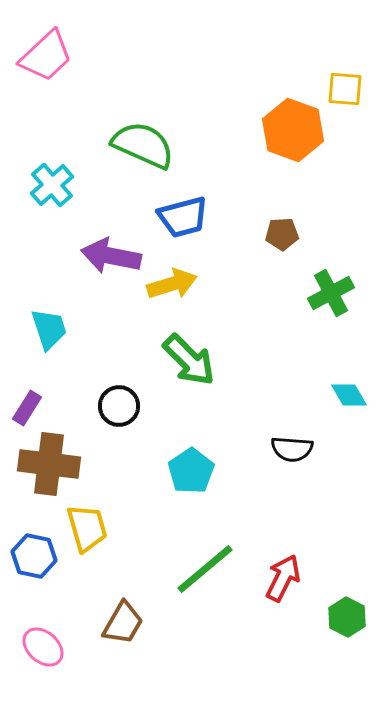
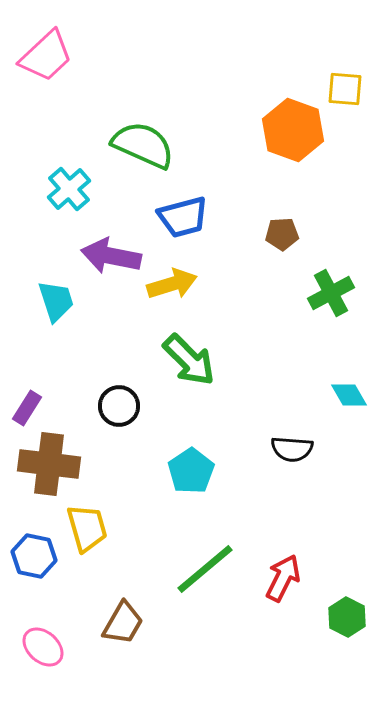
cyan cross: moved 17 px right, 4 px down
cyan trapezoid: moved 7 px right, 28 px up
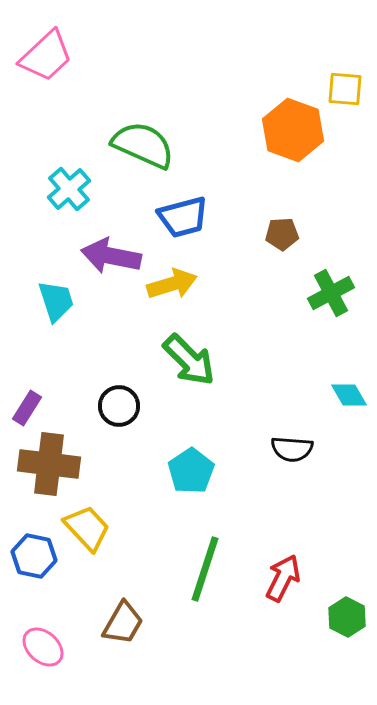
yellow trapezoid: rotated 27 degrees counterclockwise
green line: rotated 32 degrees counterclockwise
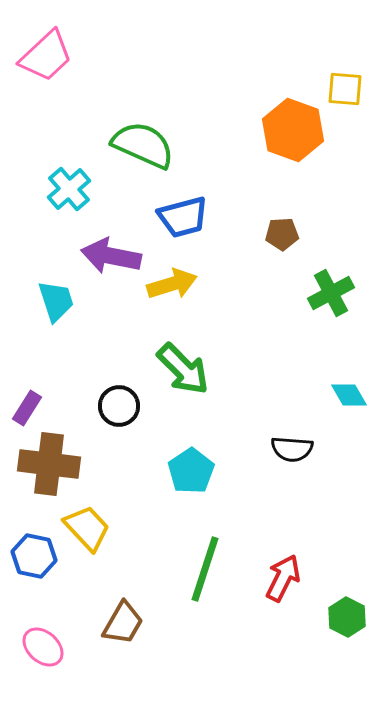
green arrow: moved 6 px left, 9 px down
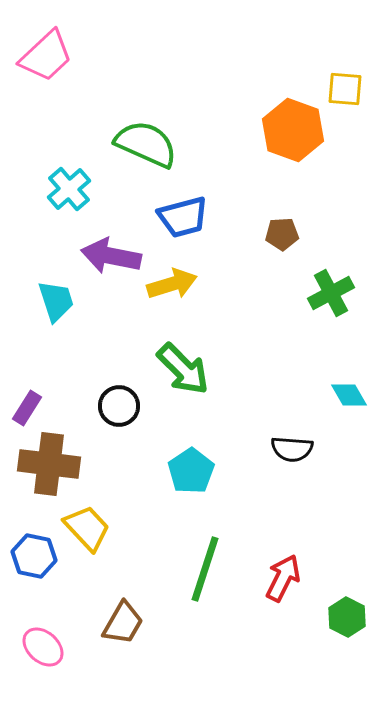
green semicircle: moved 3 px right, 1 px up
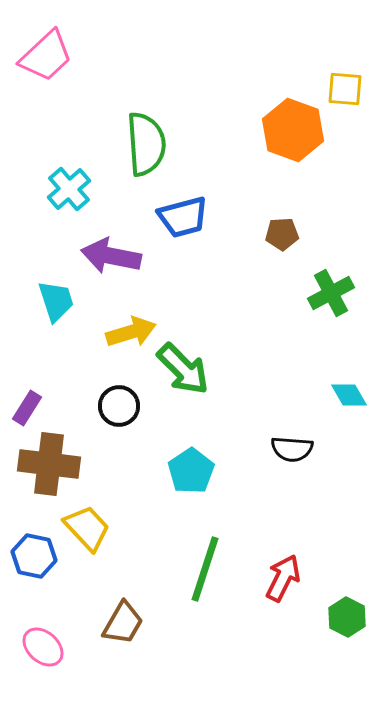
green semicircle: rotated 62 degrees clockwise
yellow arrow: moved 41 px left, 48 px down
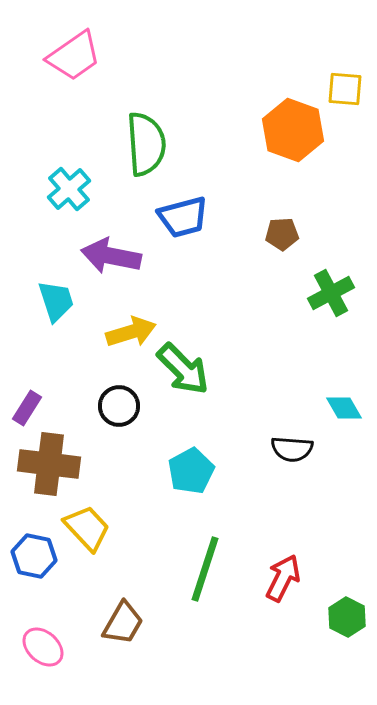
pink trapezoid: moved 28 px right; rotated 8 degrees clockwise
cyan diamond: moved 5 px left, 13 px down
cyan pentagon: rotated 6 degrees clockwise
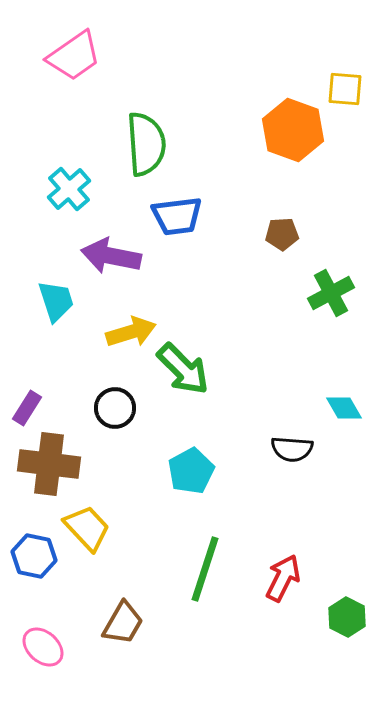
blue trapezoid: moved 6 px left, 1 px up; rotated 8 degrees clockwise
black circle: moved 4 px left, 2 px down
